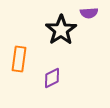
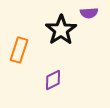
orange rectangle: moved 9 px up; rotated 10 degrees clockwise
purple diamond: moved 1 px right, 2 px down
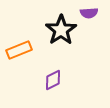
orange rectangle: rotated 50 degrees clockwise
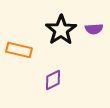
purple semicircle: moved 5 px right, 16 px down
orange rectangle: rotated 35 degrees clockwise
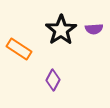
orange rectangle: moved 1 px up; rotated 20 degrees clockwise
purple diamond: rotated 35 degrees counterclockwise
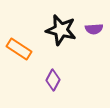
black star: rotated 24 degrees counterclockwise
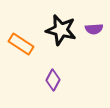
orange rectangle: moved 2 px right, 5 px up
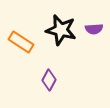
orange rectangle: moved 2 px up
purple diamond: moved 4 px left
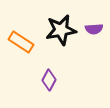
black star: rotated 24 degrees counterclockwise
